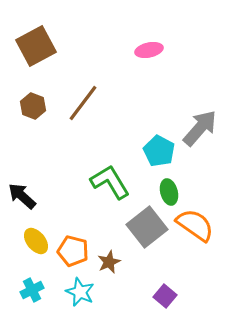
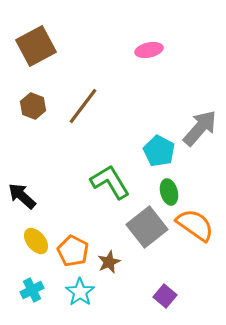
brown line: moved 3 px down
orange pentagon: rotated 12 degrees clockwise
cyan star: rotated 12 degrees clockwise
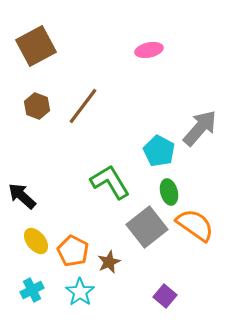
brown hexagon: moved 4 px right
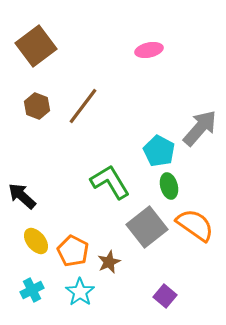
brown square: rotated 9 degrees counterclockwise
green ellipse: moved 6 px up
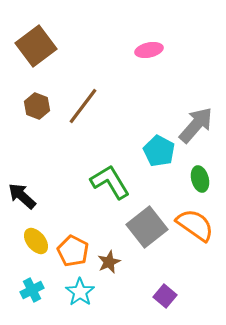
gray arrow: moved 4 px left, 3 px up
green ellipse: moved 31 px right, 7 px up
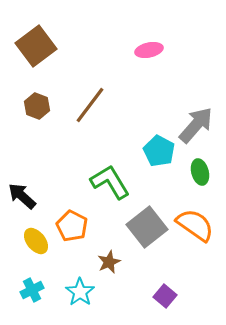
brown line: moved 7 px right, 1 px up
green ellipse: moved 7 px up
orange pentagon: moved 1 px left, 25 px up
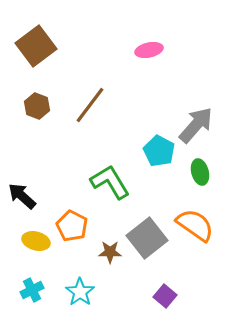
gray square: moved 11 px down
yellow ellipse: rotated 36 degrees counterclockwise
brown star: moved 1 px right, 10 px up; rotated 25 degrees clockwise
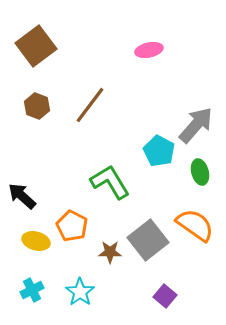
gray square: moved 1 px right, 2 px down
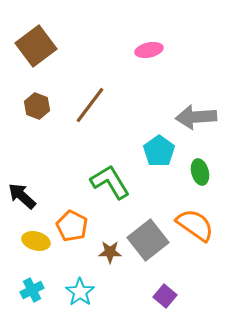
gray arrow: moved 8 px up; rotated 135 degrees counterclockwise
cyan pentagon: rotated 8 degrees clockwise
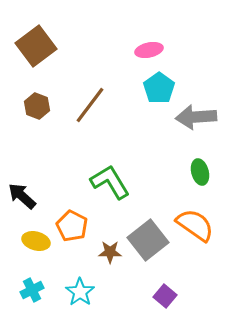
cyan pentagon: moved 63 px up
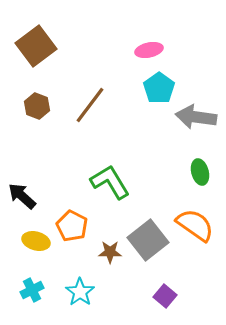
gray arrow: rotated 12 degrees clockwise
